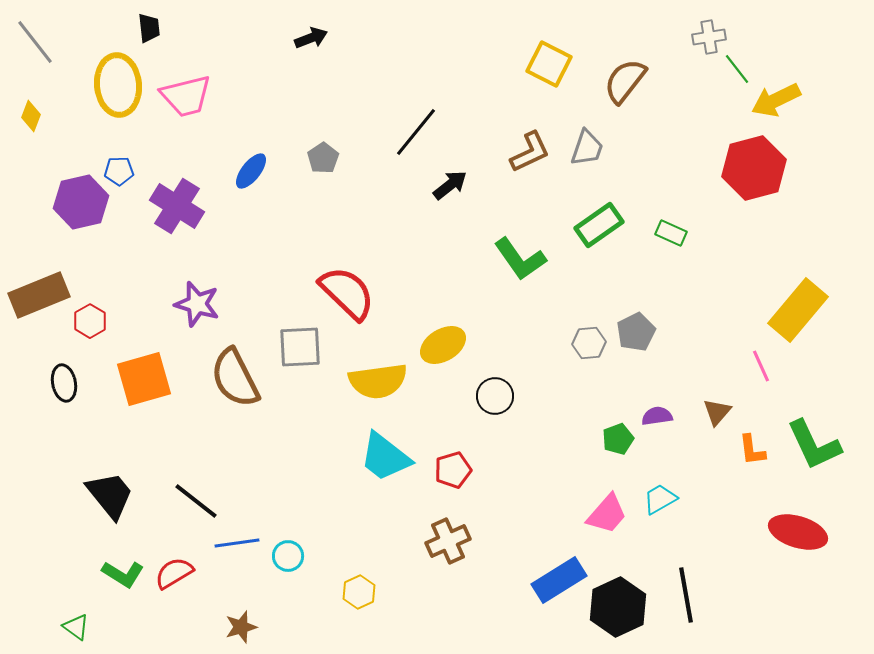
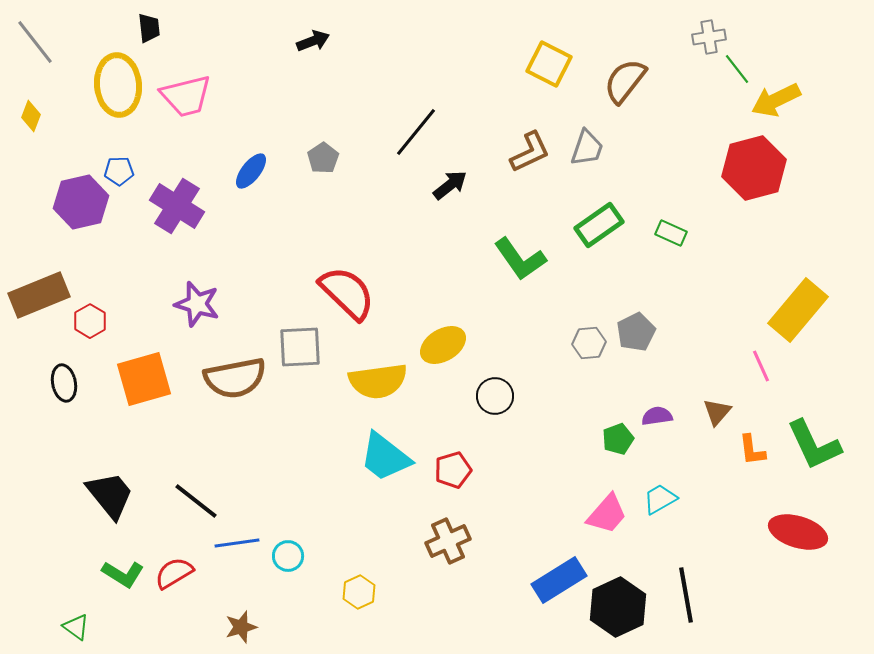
black arrow at (311, 38): moved 2 px right, 3 px down
brown semicircle at (235, 378): rotated 74 degrees counterclockwise
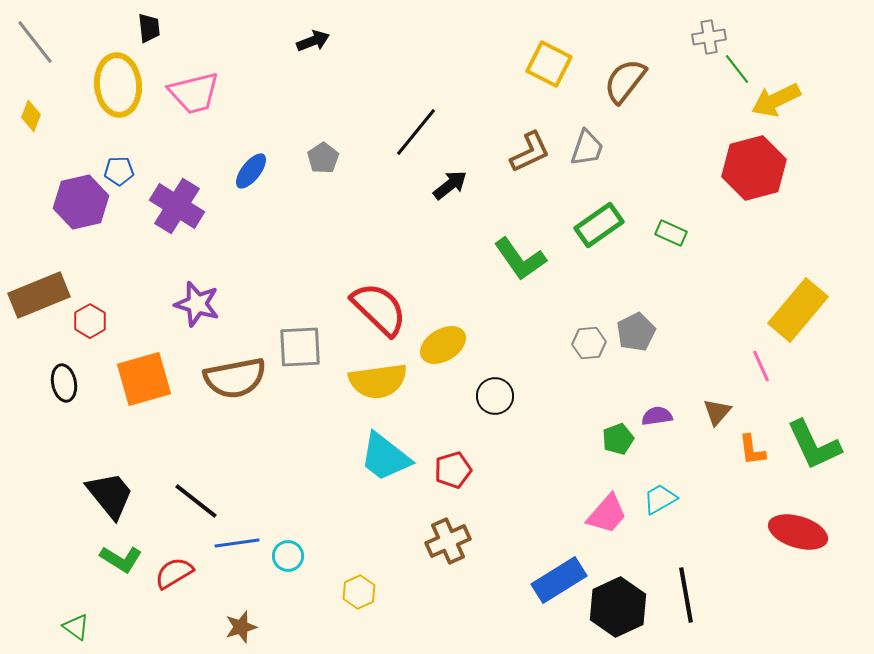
pink trapezoid at (186, 96): moved 8 px right, 3 px up
red semicircle at (347, 293): moved 32 px right, 16 px down
green L-shape at (123, 574): moved 2 px left, 15 px up
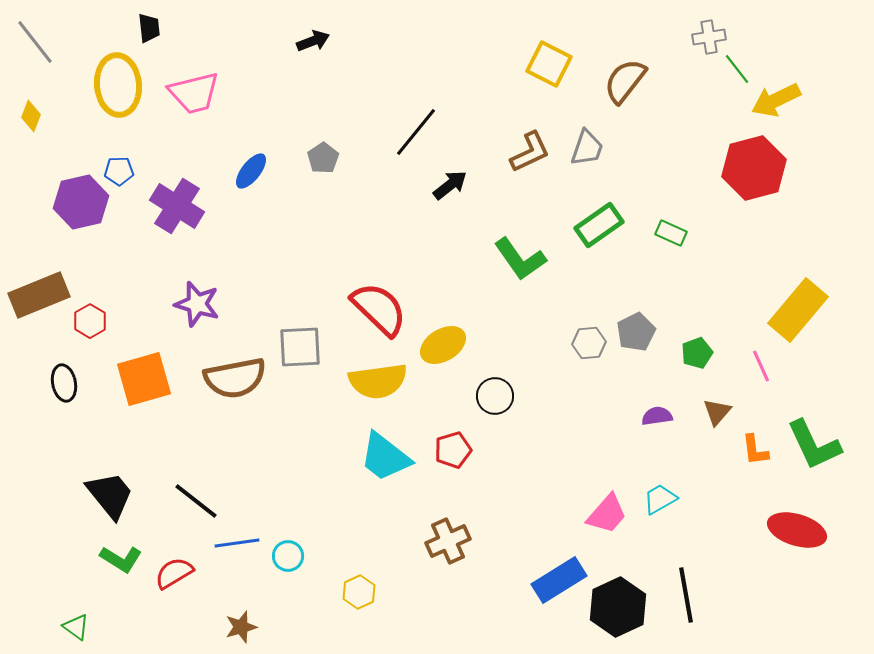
green pentagon at (618, 439): moved 79 px right, 86 px up
orange L-shape at (752, 450): moved 3 px right
red pentagon at (453, 470): moved 20 px up
red ellipse at (798, 532): moved 1 px left, 2 px up
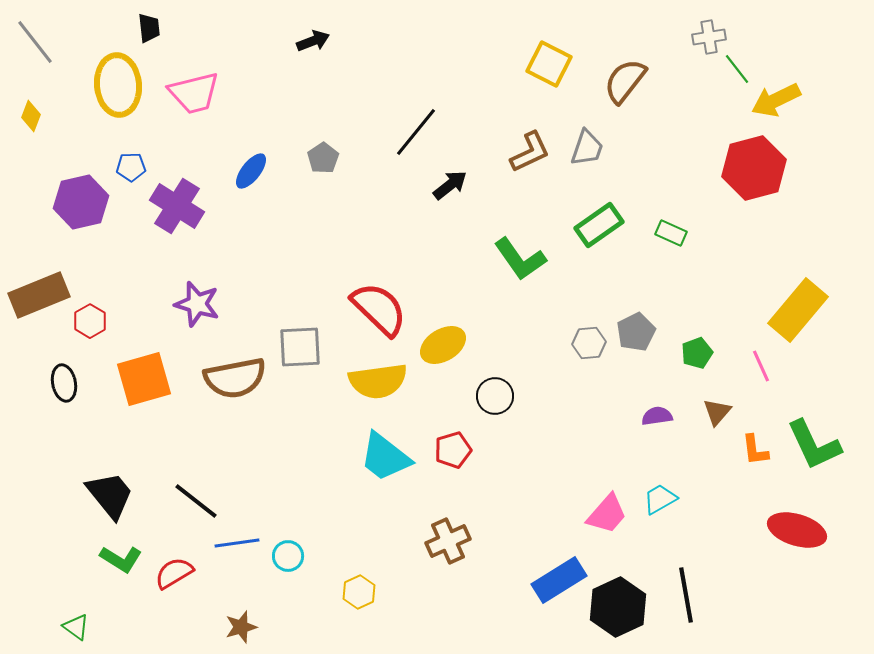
blue pentagon at (119, 171): moved 12 px right, 4 px up
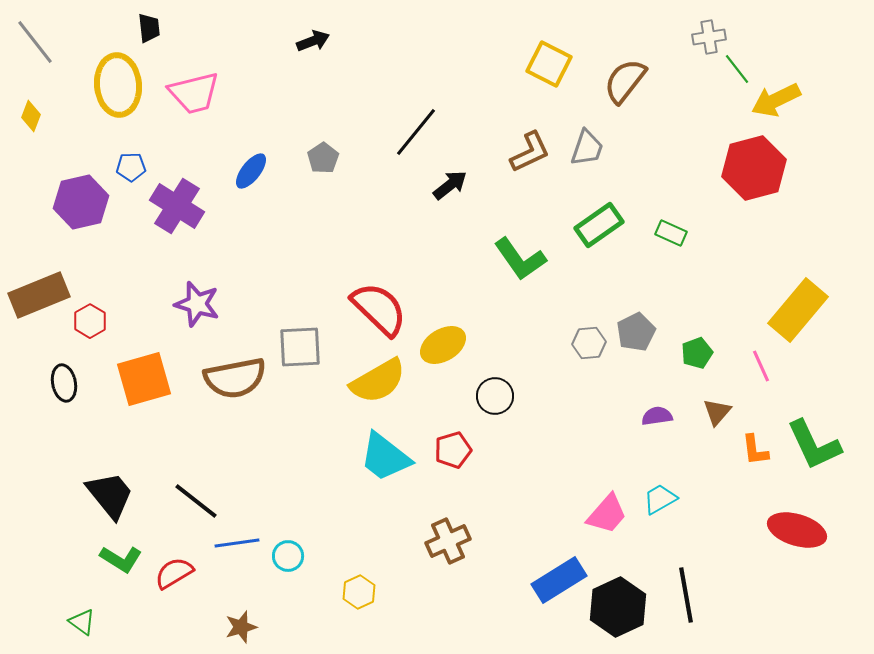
yellow semicircle at (378, 381): rotated 22 degrees counterclockwise
green triangle at (76, 627): moved 6 px right, 5 px up
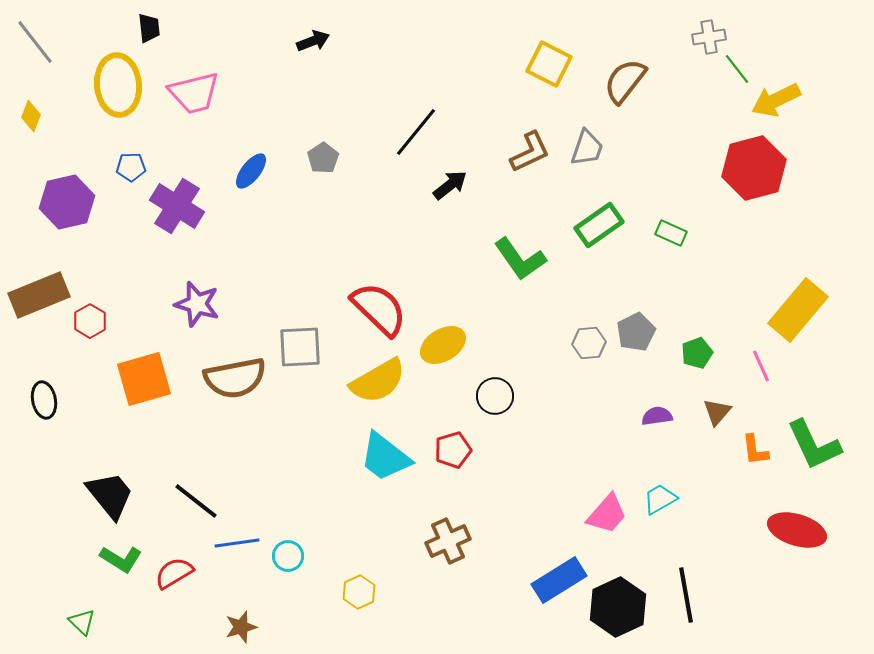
purple hexagon at (81, 202): moved 14 px left
black ellipse at (64, 383): moved 20 px left, 17 px down
green triangle at (82, 622): rotated 8 degrees clockwise
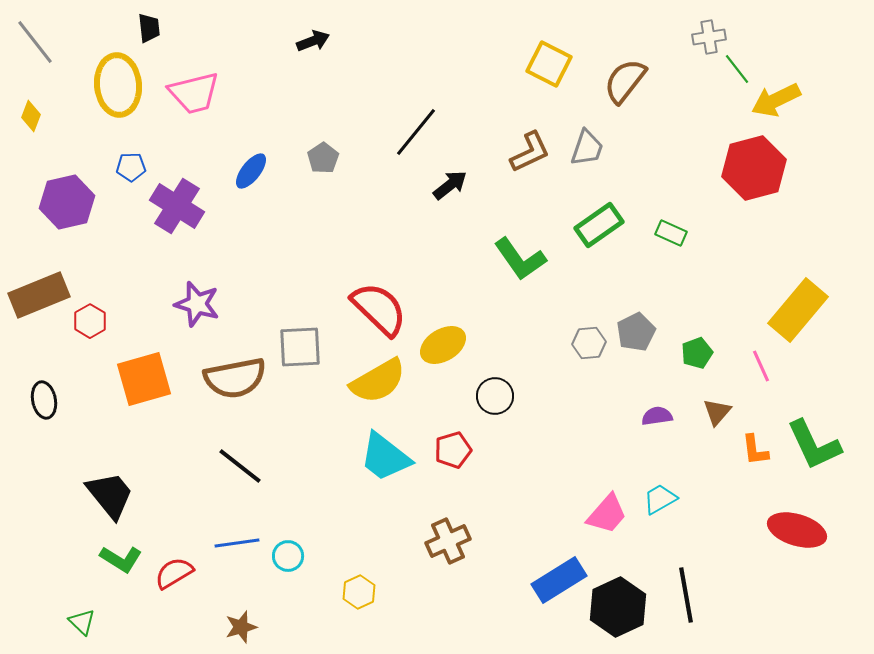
black line at (196, 501): moved 44 px right, 35 px up
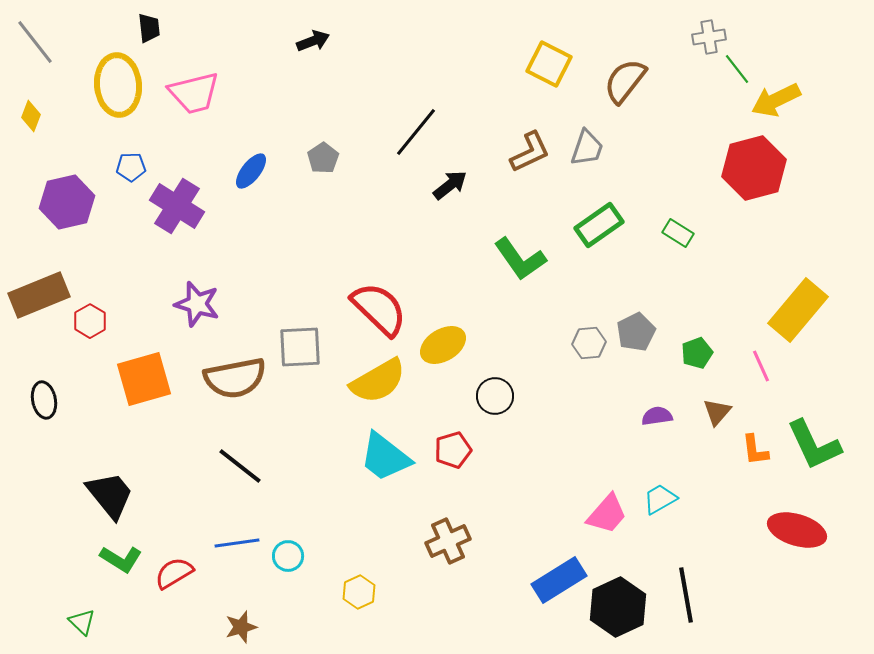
green rectangle at (671, 233): moved 7 px right; rotated 8 degrees clockwise
